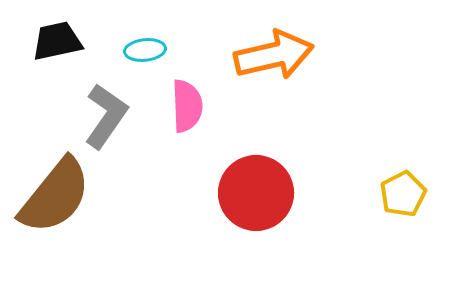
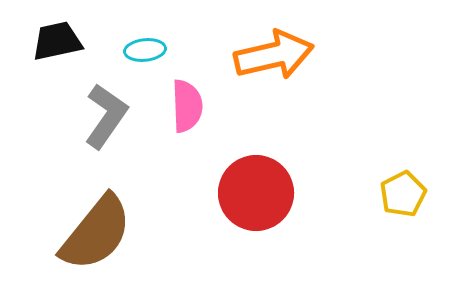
brown semicircle: moved 41 px right, 37 px down
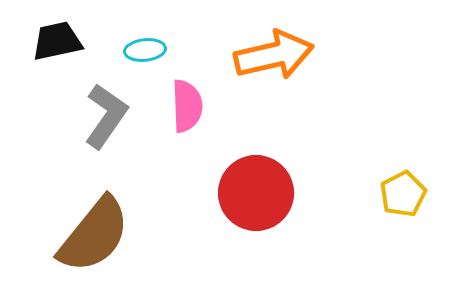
brown semicircle: moved 2 px left, 2 px down
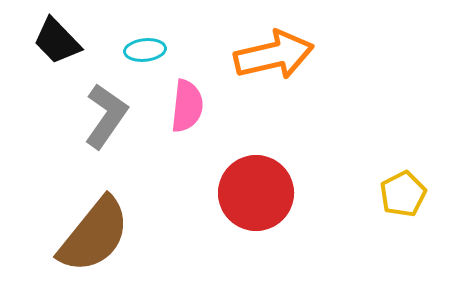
black trapezoid: rotated 122 degrees counterclockwise
pink semicircle: rotated 8 degrees clockwise
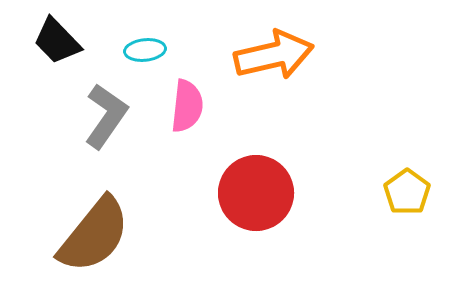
yellow pentagon: moved 4 px right, 2 px up; rotated 9 degrees counterclockwise
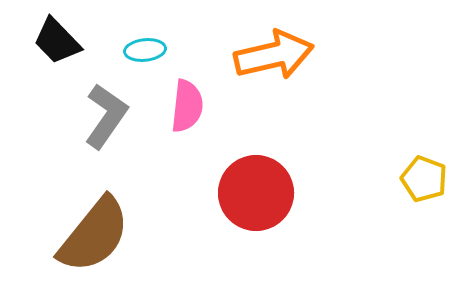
yellow pentagon: moved 17 px right, 13 px up; rotated 15 degrees counterclockwise
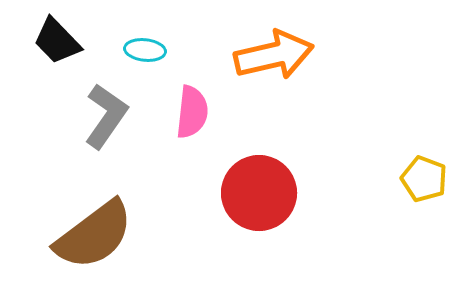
cyan ellipse: rotated 12 degrees clockwise
pink semicircle: moved 5 px right, 6 px down
red circle: moved 3 px right
brown semicircle: rotated 14 degrees clockwise
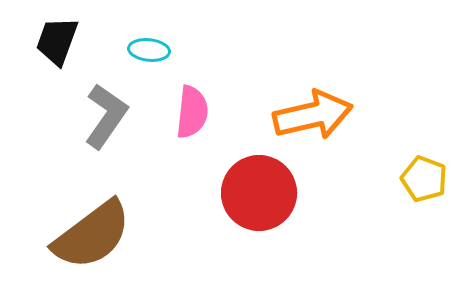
black trapezoid: rotated 64 degrees clockwise
cyan ellipse: moved 4 px right
orange arrow: moved 39 px right, 60 px down
brown semicircle: moved 2 px left
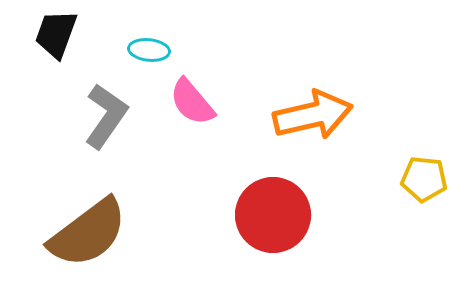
black trapezoid: moved 1 px left, 7 px up
pink semicircle: moved 10 px up; rotated 134 degrees clockwise
yellow pentagon: rotated 15 degrees counterclockwise
red circle: moved 14 px right, 22 px down
brown semicircle: moved 4 px left, 2 px up
